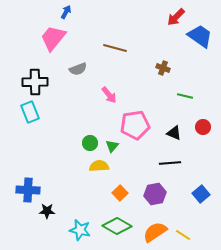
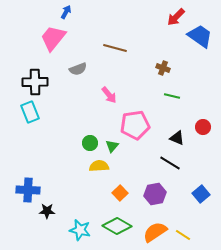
green line: moved 13 px left
black triangle: moved 3 px right, 5 px down
black line: rotated 35 degrees clockwise
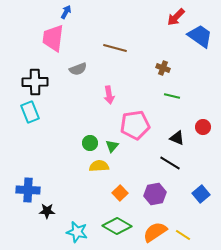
pink trapezoid: rotated 32 degrees counterclockwise
pink arrow: rotated 30 degrees clockwise
cyan star: moved 3 px left, 2 px down
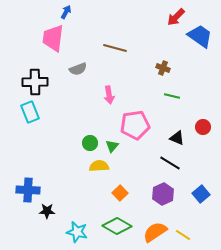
purple hexagon: moved 8 px right; rotated 15 degrees counterclockwise
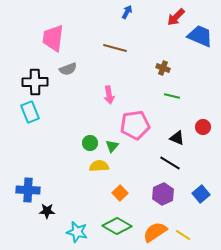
blue arrow: moved 61 px right
blue trapezoid: rotated 12 degrees counterclockwise
gray semicircle: moved 10 px left
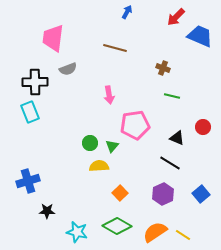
blue cross: moved 9 px up; rotated 20 degrees counterclockwise
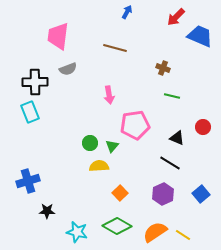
pink trapezoid: moved 5 px right, 2 px up
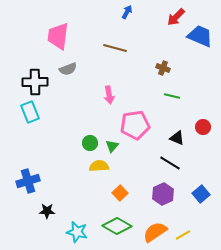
yellow line: rotated 63 degrees counterclockwise
